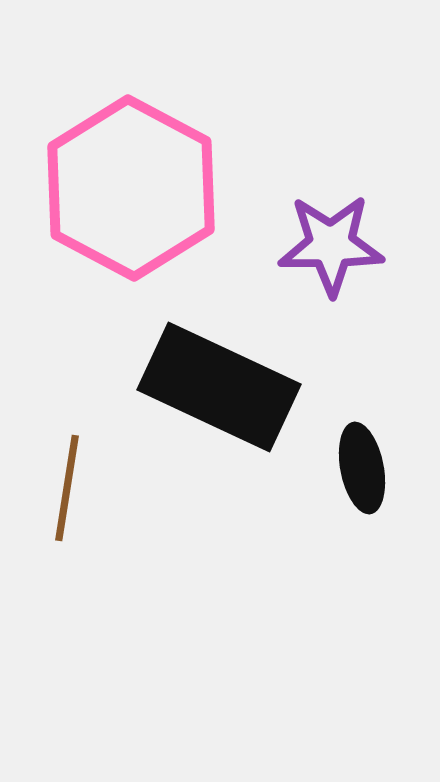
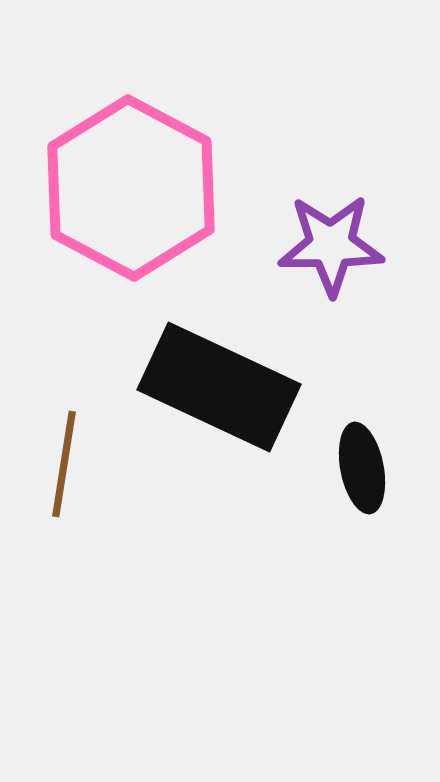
brown line: moved 3 px left, 24 px up
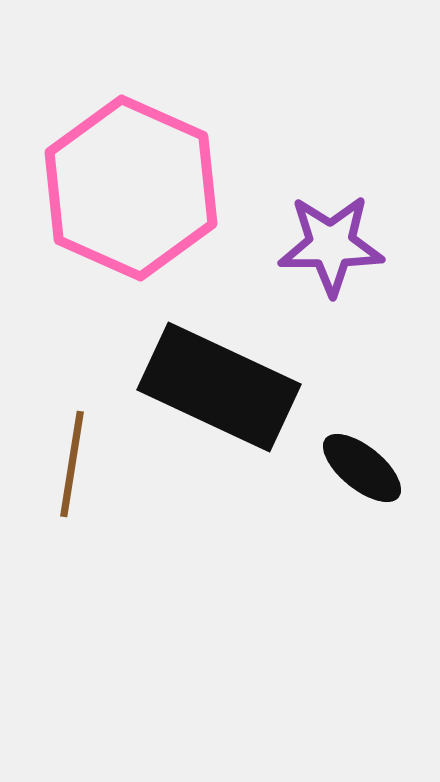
pink hexagon: rotated 4 degrees counterclockwise
brown line: moved 8 px right
black ellipse: rotated 40 degrees counterclockwise
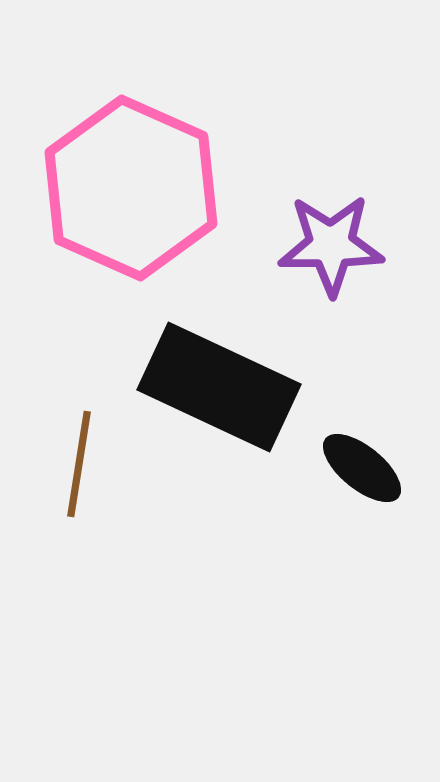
brown line: moved 7 px right
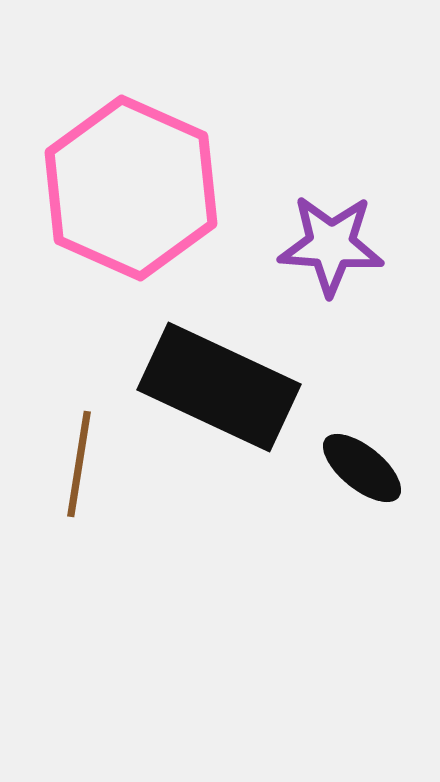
purple star: rotated 4 degrees clockwise
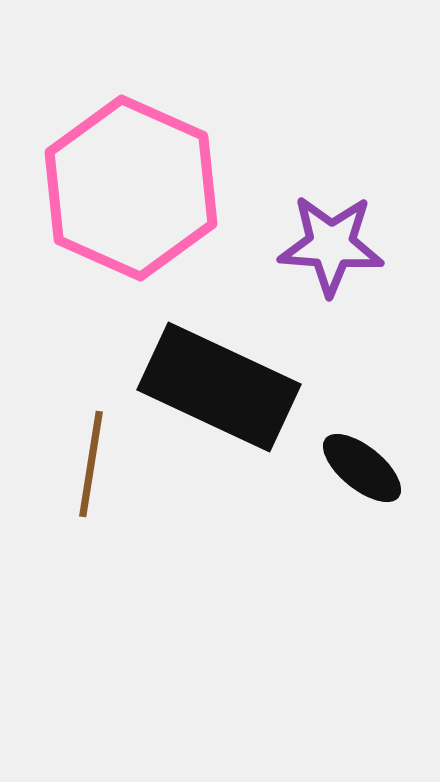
brown line: moved 12 px right
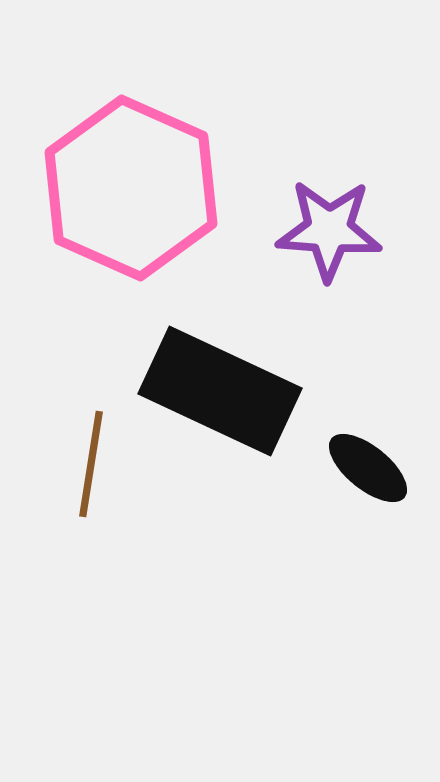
purple star: moved 2 px left, 15 px up
black rectangle: moved 1 px right, 4 px down
black ellipse: moved 6 px right
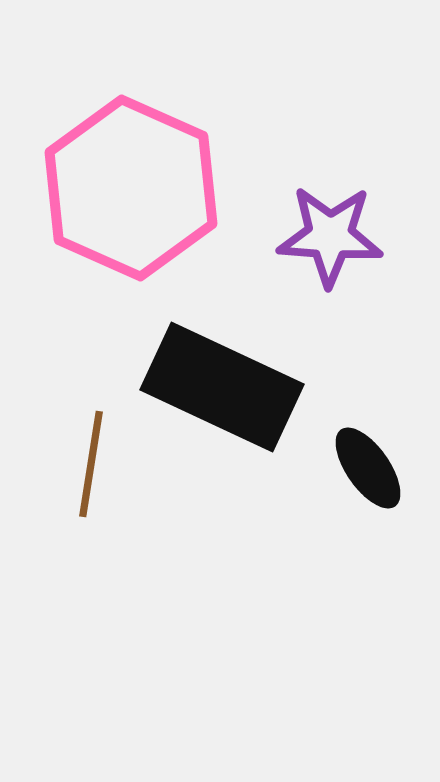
purple star: moved 1 px right, 6 px down
black rectangle: moved 2 px right, 4 px up
black ellipse: rotated 16 degrees clockwise
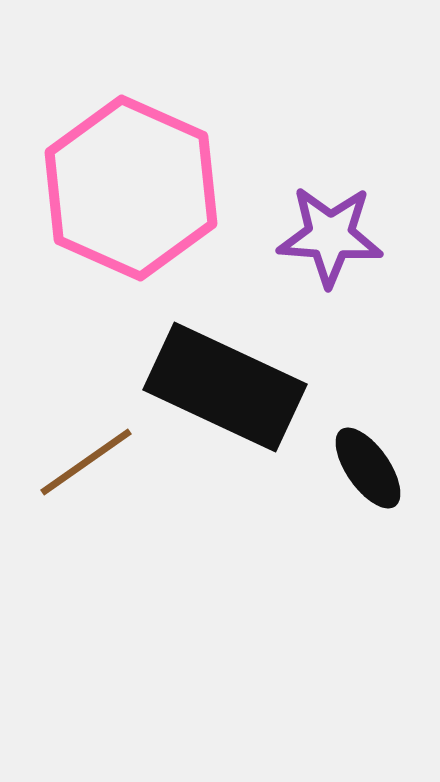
black rectangle: moved 3 px right
brown line: moved 5 px left, 2 px up; rotated 46 degrees clockwise
